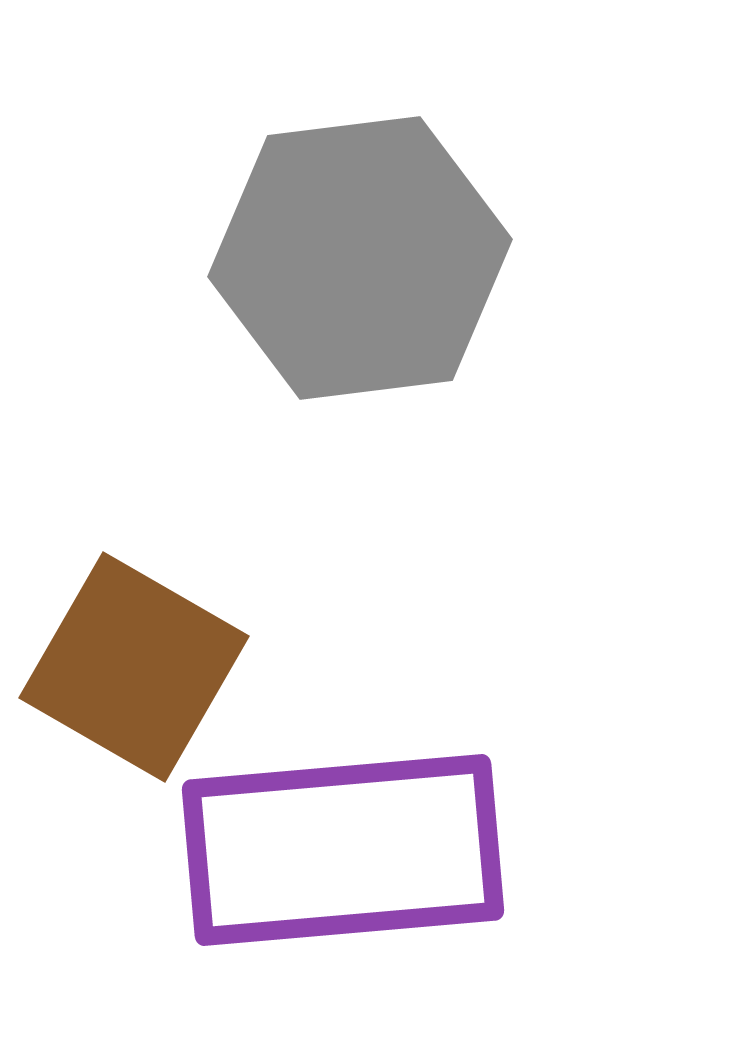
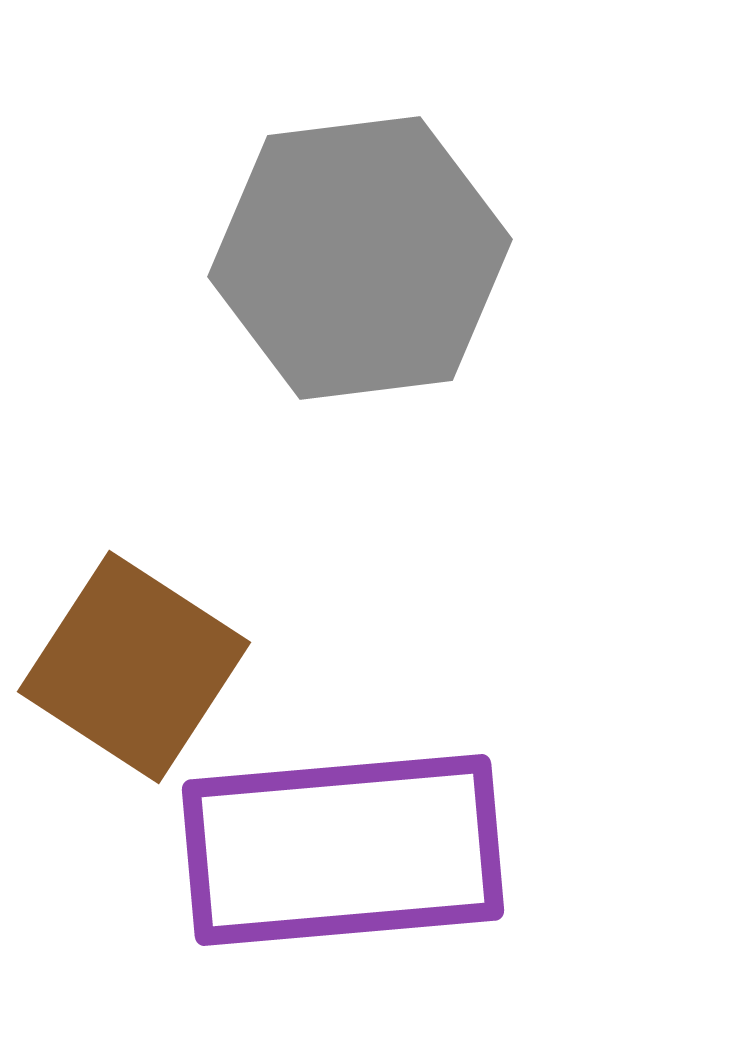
brown square: rotated 3 degrees clockwise
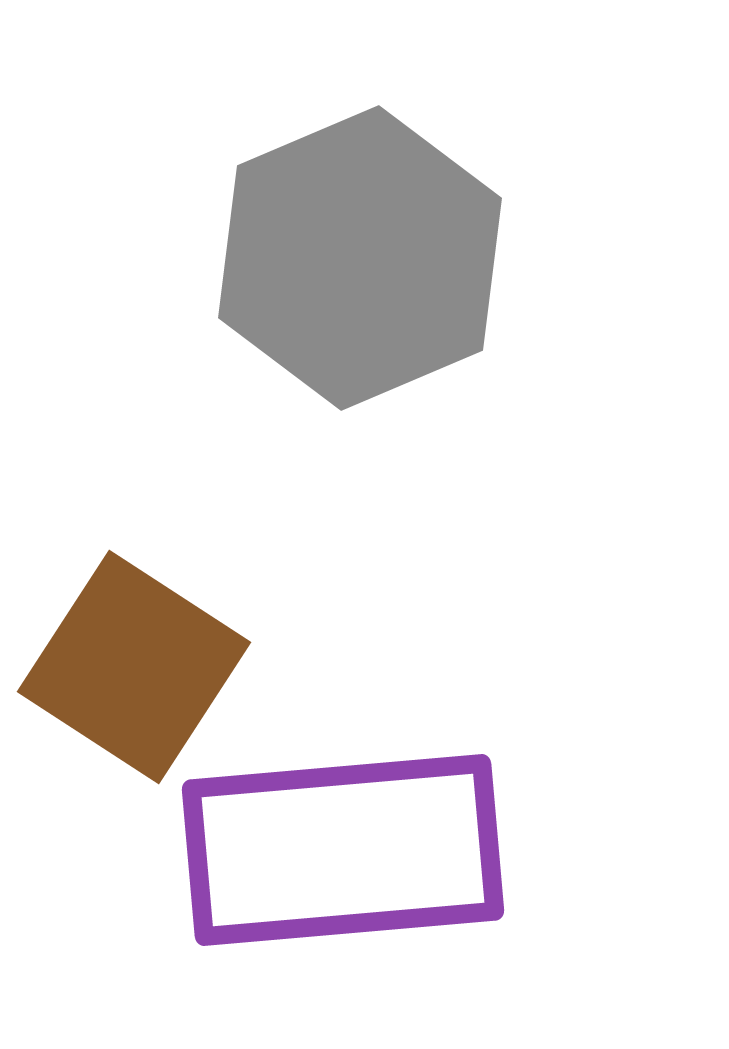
gray hexagon: rotated 16 degrees counterclockwise
